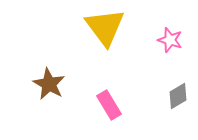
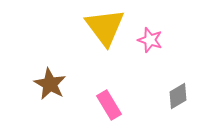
pink star: moved 20 px left
brown star: moved 1 px right
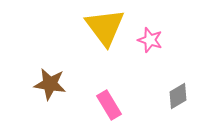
brown star: rotated 20 degrees counterclockwise
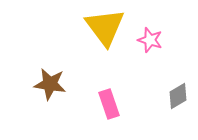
pink rectangle: moved 1 px up; rotated 12 degrees clockwise
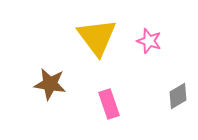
yellow triangle: moved 8 px left, 10 px down
pink star: moved 1 px left, 1 px down
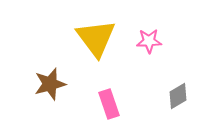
yellow triangle: moved 1 px left, 1 px down
pink star: rotated 20 degrees counterclockwise
brown star: rotated 24 degrees counterclockwise
